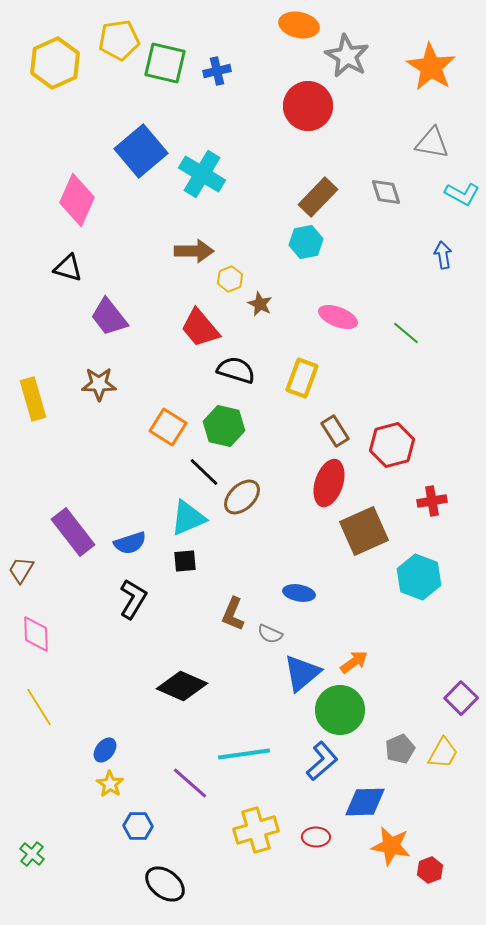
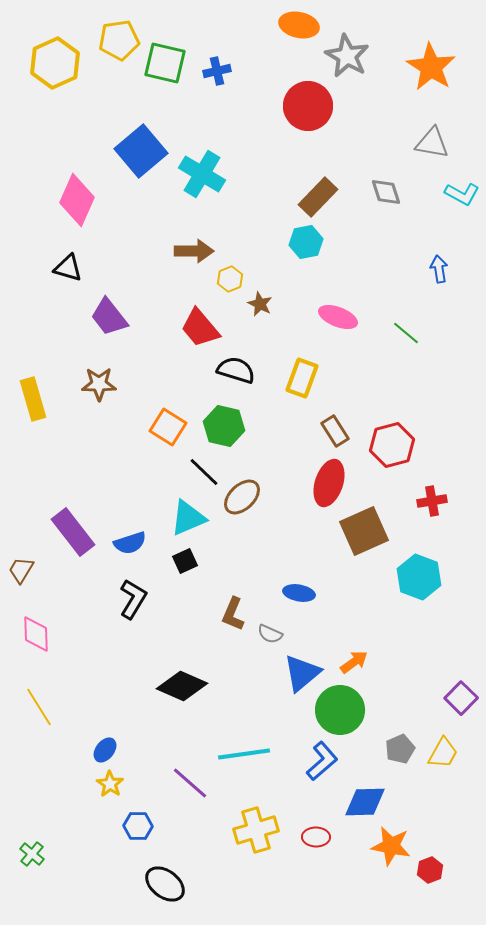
blue arrow at (443, 255): moved 4 px left, 14 px down
black square at (185, 561): rotated 20 degrees counterclockwise
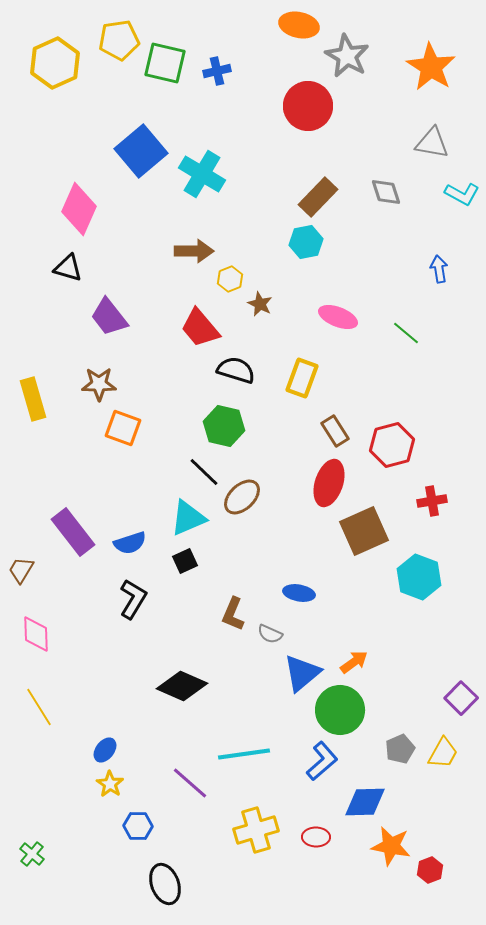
pink diamond at (77, 200): moved 2 px right, 9 px down
orange square at (168, 427): moved 45 px left, 1 px down; rotated 12 degrees counterclockwise
black ellipse at (165, 884): rotated 33 degrees clockwise
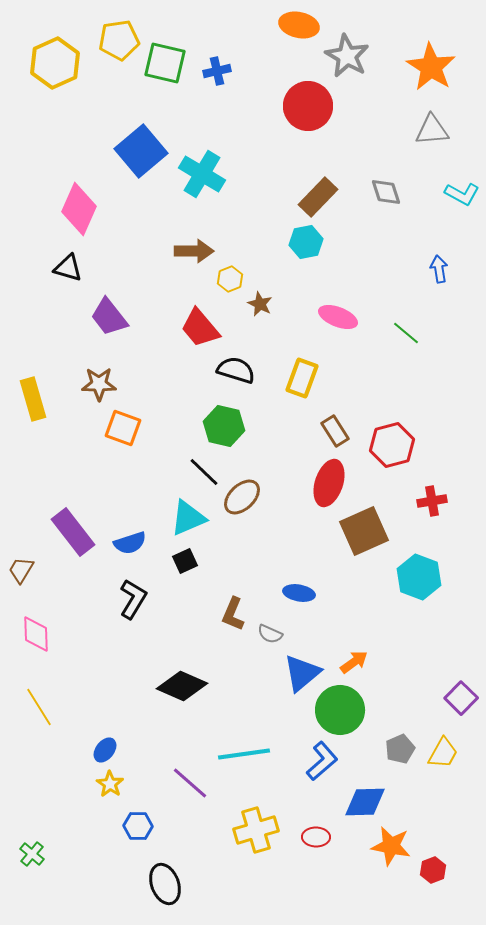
gray triangle at (432, 143): moved 13 px up; rotated 15 degrees counterclockwise
red hexagon at (430, 870): moved 3 px right
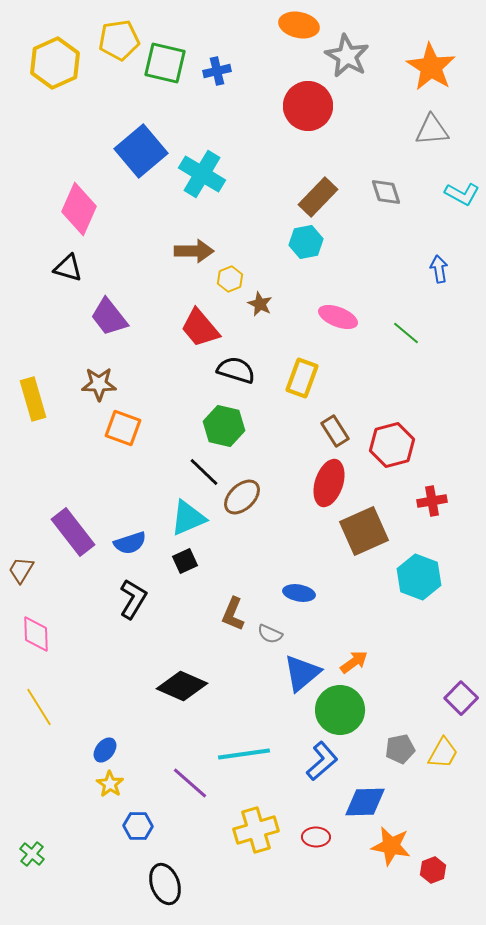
gray pentagon at (400, 749): rotated 12 degrees clockwise
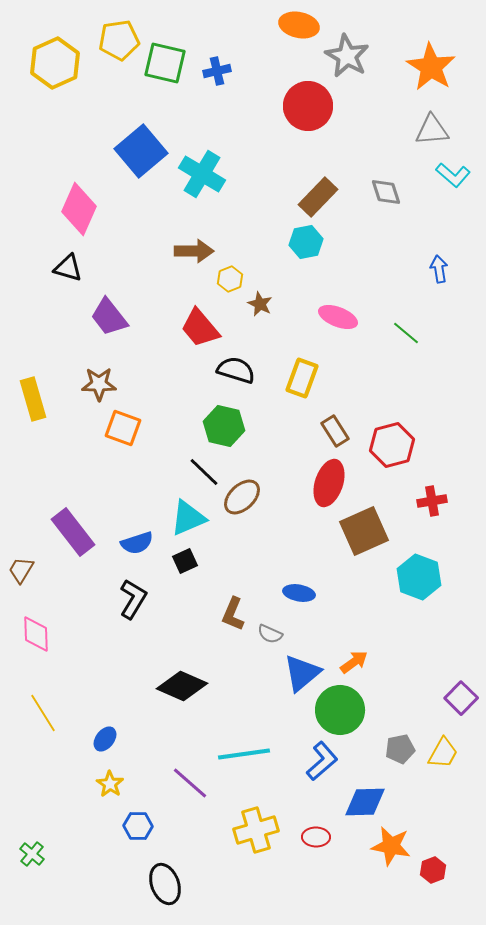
cyan L-shape at (462, 194): moved 9 px left, 19 px up; rotated 12 degrees clockwise
blue semicircle at (130, 543): moved 7 px right
yellow line at (39, 707): moved 4 px right, 6 px down
blue ellipse at (105, 750): moved 11 px up
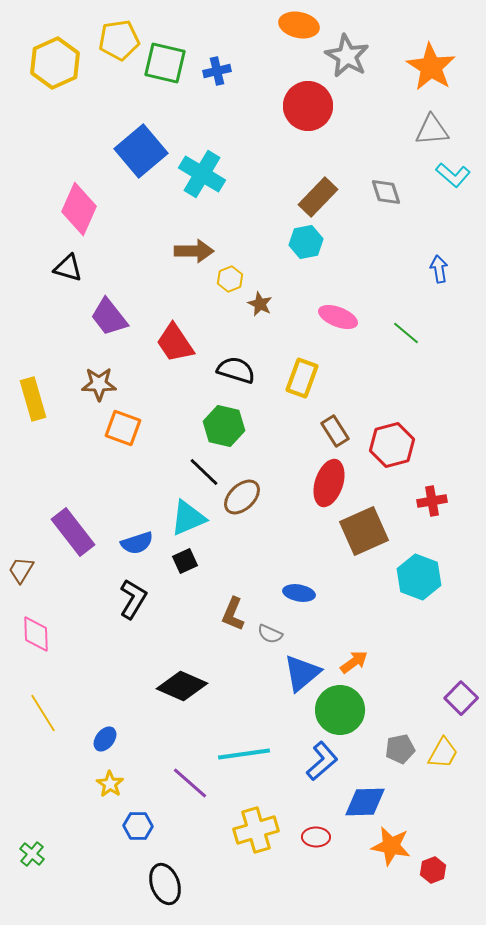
red trapezoid at (200, 328): moved 25 px left, 15 px down; rotated 6 degrees clockwise
